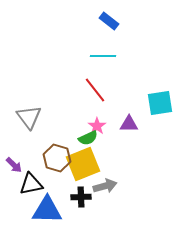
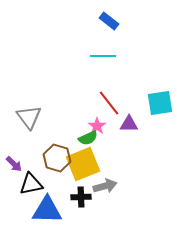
red line: moved 14 px right, 13 px down
purple arrow: moved 1 px up
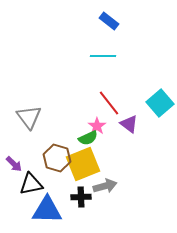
cyan square: rotated 32 degrees counterclockwise
purple triangle: rotated 36 degrees clockwise
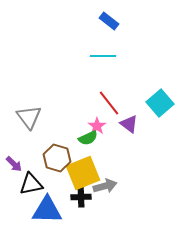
yellow square: moved 9 px down
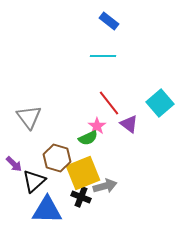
black triangle: moved 3 px right, 3 px up; rotated 30 degrees counterclockwise
black cross: rotated 24 degrees clockwise
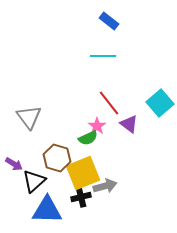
purple arrow: rotated 12 degrees counterclockwise
black cross: rotated 36 degrees counterclockwise
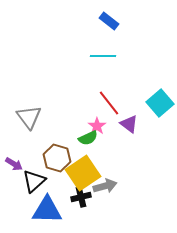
yellow square: rotated 12 degrees counterclockwise
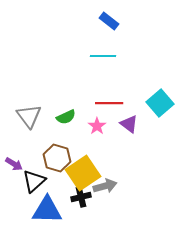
red line: rotated 52 degrees counterclockwise
gray triangle: moved 1 px up
green semicircle: moved 22 px left, 21 px up
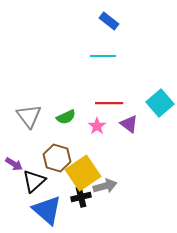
blue triangle: rotated 40 degrees clockwise
